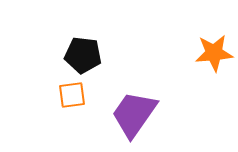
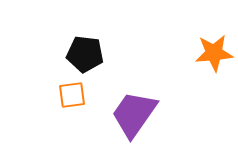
black pentagon: moved 2 px right, 1 px up
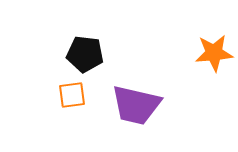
purple trapezoid: moved 2 px right, 9 px up; rotated 112 degrees counterclockwise
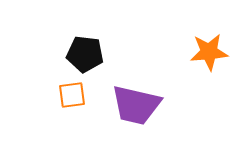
orange star: moved 5 px left, 1 px up
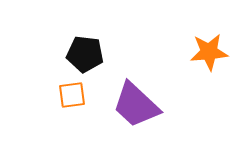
purple trapezoid: rotated 30 degrees clockwise
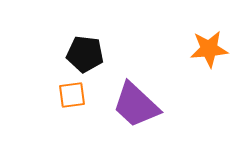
orange star: moved 3 px up
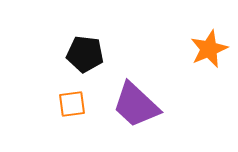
orange star: rotated 18 degrees counterclockwise
orange square: moved 9 px down
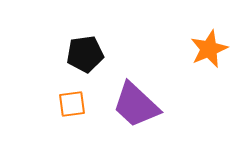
black pentagon: rotated 15 degrees counterclockwise
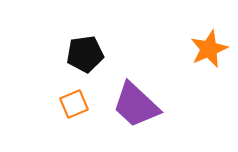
orange square: moved 2 px right; rotated 16 degrees counterclockwise
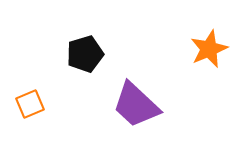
black pentagon: rotated 9 degrees counterclockwise
orange square: moved 44 px left
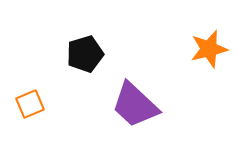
orange star: rotated 9 degrees clockwise
purple trapezoid: moved 1 px left
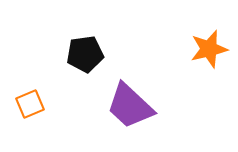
black pentagon: rotated 9 degrees clockwise
purple trapezoid: moved 5 px left, 1 px down
